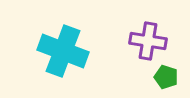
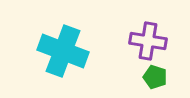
green pentagon: moved 11 px left
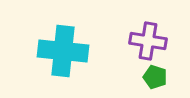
cyan cross: rotated 15 degrees counterclockwise
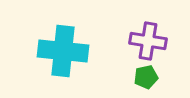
green pentagon: moved 9 px left; rotated 30 degrees counterclockwise
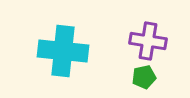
green pentagon: moved 2 px left
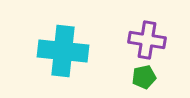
purple cross: moved 1 px left, 1 px up
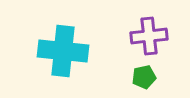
purple cross: moved 2 px right, 4 px up; rotated 15 degrees counterclockwise
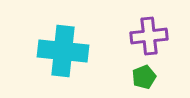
green pentagon: rotated 10 degrees counterclockwise
